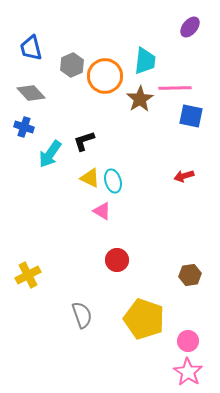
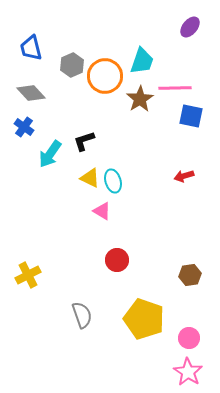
cyan trapezoid: moved 3 px left; rotated 12 degrees clockwise
blue cross: rotated 18 degrees clockwise
pink circle: moved 1 px right, 3 px up
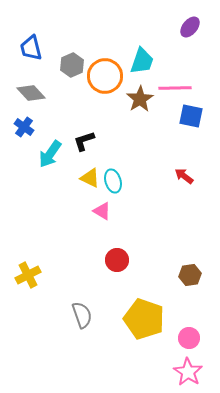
red arrow: rotated 54 degrees clockwise
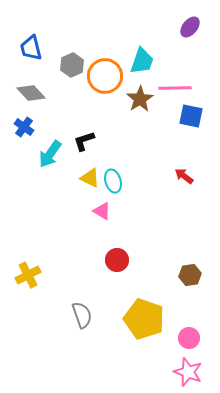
pink star: rotated 12 degrees counterclockwise
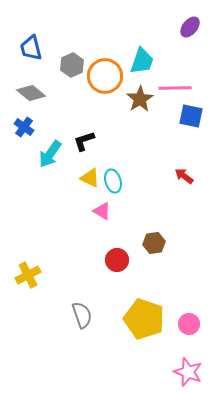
gray diamond: rotated 8 degrees counterclockwise
brown hexagon: moved 36 px left, 32 px up
pink circle: moved 14 px up
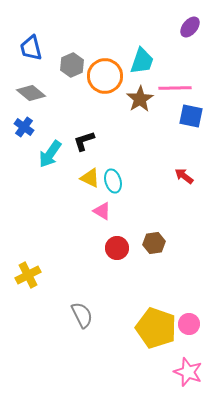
red circle: moved 12 px up
gray semicircle: rotated 8 degrees counterclockwise
yellow pentagon: moved 12 px right, 9 px down
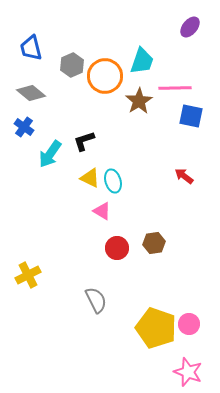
brown star: moved 1 px left, 2 px down
gray semicircle: moved 14 px right, 15 px up
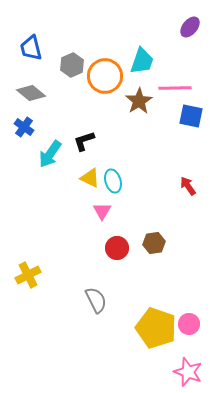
red arrow: moved 4 px right, 10 px down; rotated 18 degrees clockwise
pink triangle: rotated 30 degrees clockwise
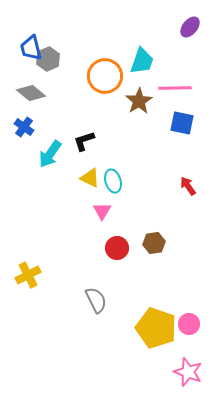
gray hexagon: moved 24 px left, 6 px up
blue square: moved 9 px left, 7 px down
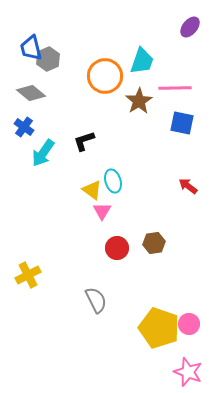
cyan arrow: moved 7 px left, 1 px up
yellow triangle: moved 2 px right, 12 px down; rotated 10 degrees clockwise
red arrow: rotated 18 degrees counterclockwise
yellow pentagon: moved 3 px right
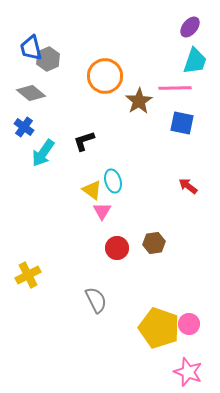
cyan trapezoid: moved 53 px right
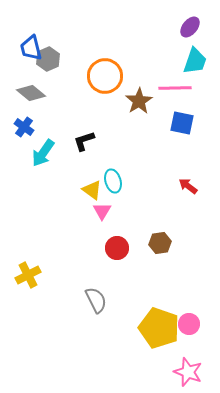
brown hexagon: moved 6 px right
